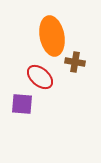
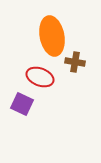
red ellipse: rotated 20 degrees counterclockwise
purple square: rotated 20 degrees clockwise
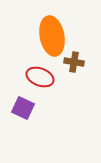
brown cross: moved 1 px left
purple square: moved 1 px right, 4 px down
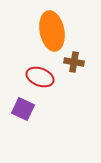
orange ellipse: moved 5 px up
purple square: moved 1 px down
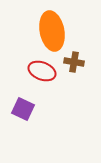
red ellipse: moved 2 px right, 6 px up
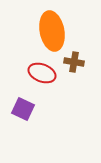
red ellipse: moved 2 px down
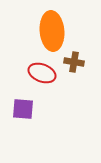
orange ellipse: rotated 6 degrees clockwise
purple square: rotated 20 degrees counterclockwise
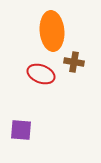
red ellipse: moved 1 px left, 1 px down
purple square: moved 2 px left, 21 px down
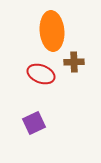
brown cross: rotated 12 degrees counterclockwise
purple square: moved 13 px right, 7 px up; rotated 30 degrees counterclockwise
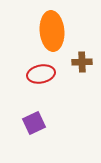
brown cross: moved 8 px right
red ellipse: rotated 32 degrees counterclockwise
